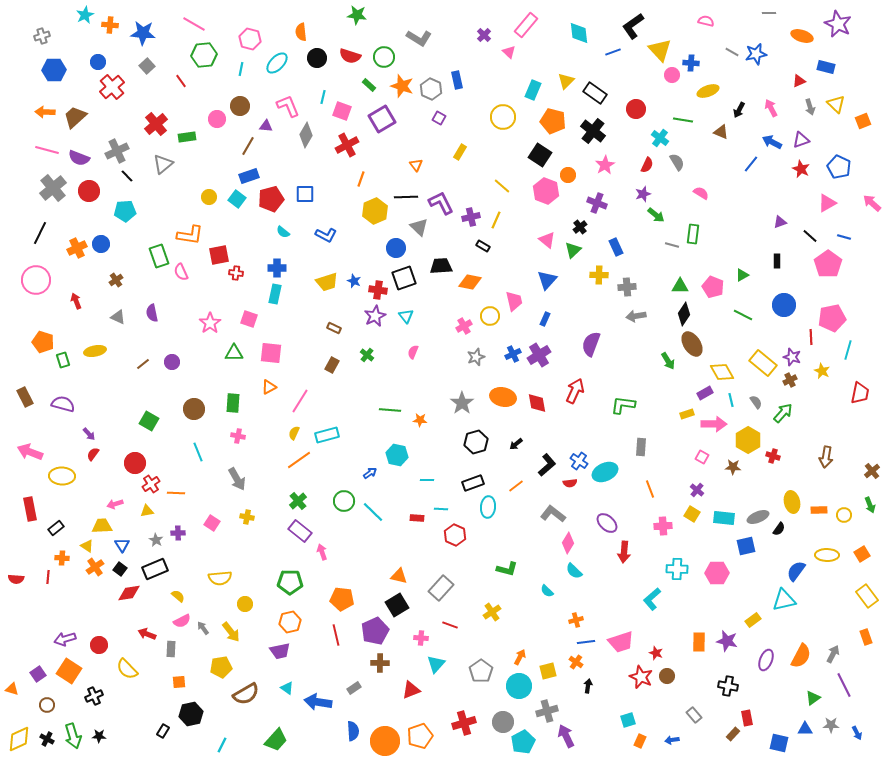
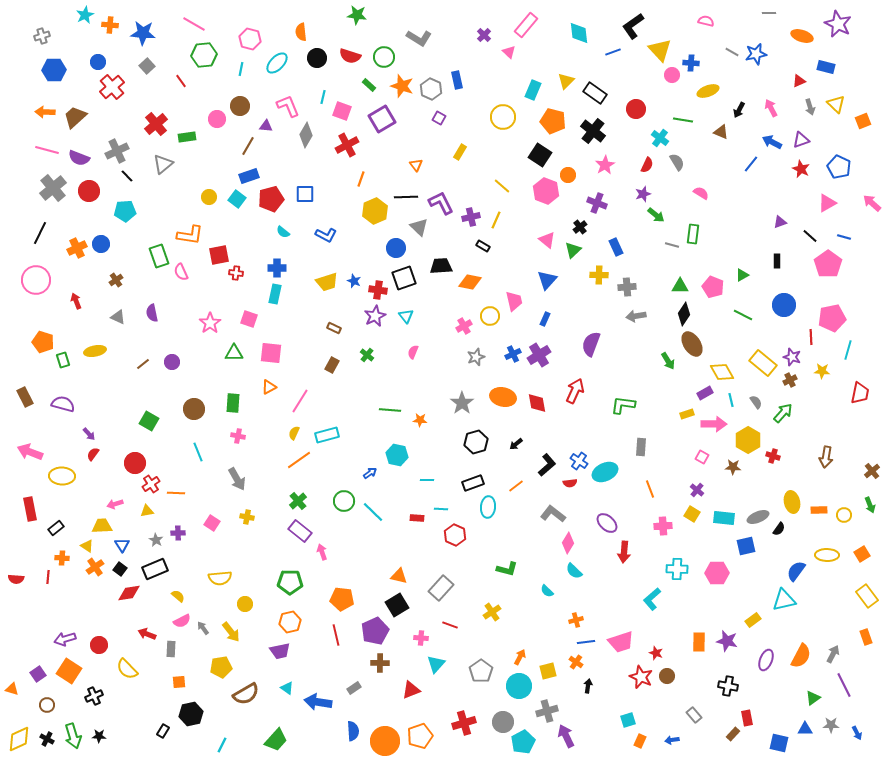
yellow star at (822, 371): rotated 21 degrees counterclockwise
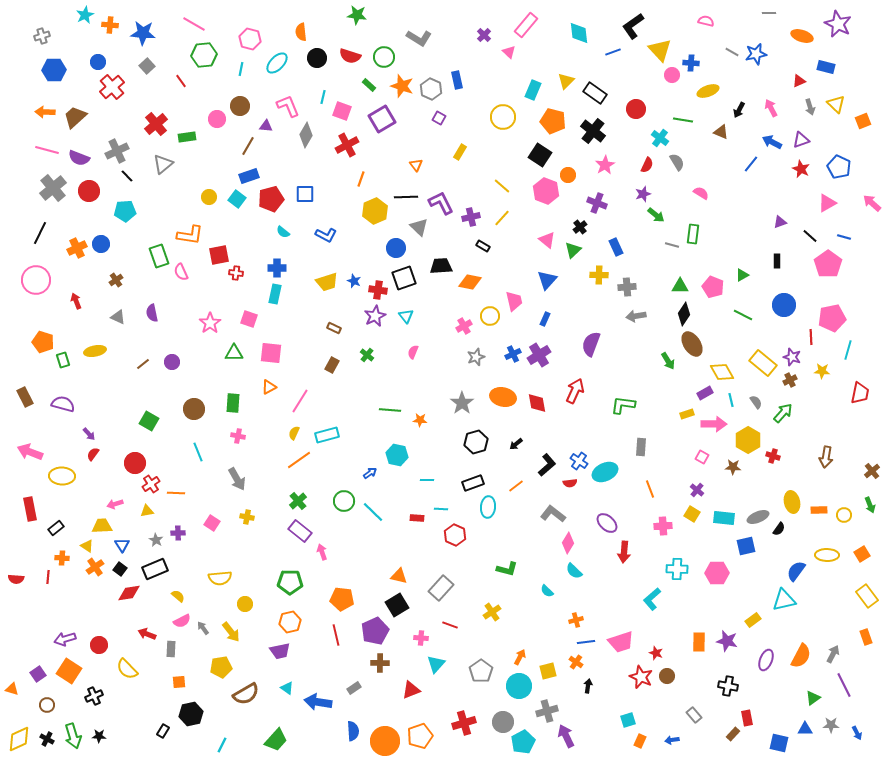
yellow line at (496, 220): moved 6 px right, 2 px up; rotated 18 degrees clockwise
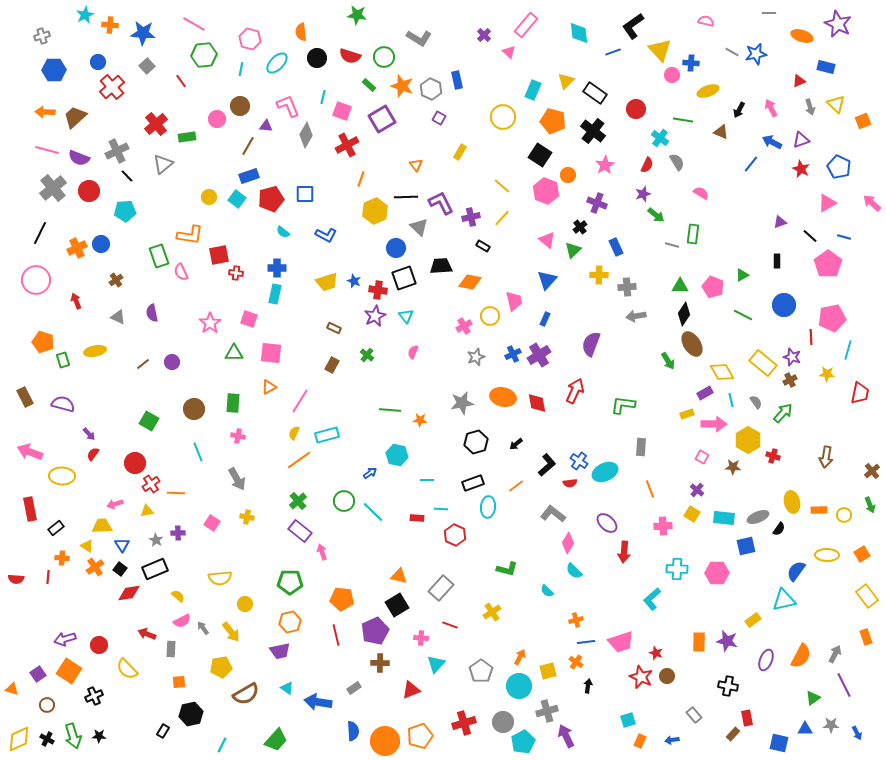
yellow star at (822, 371): moved 5 px right, 3 px down
gray star at (462, 403): rotated 25 degrees clockwise
gray arrow at (833, 654): moved 2 px right
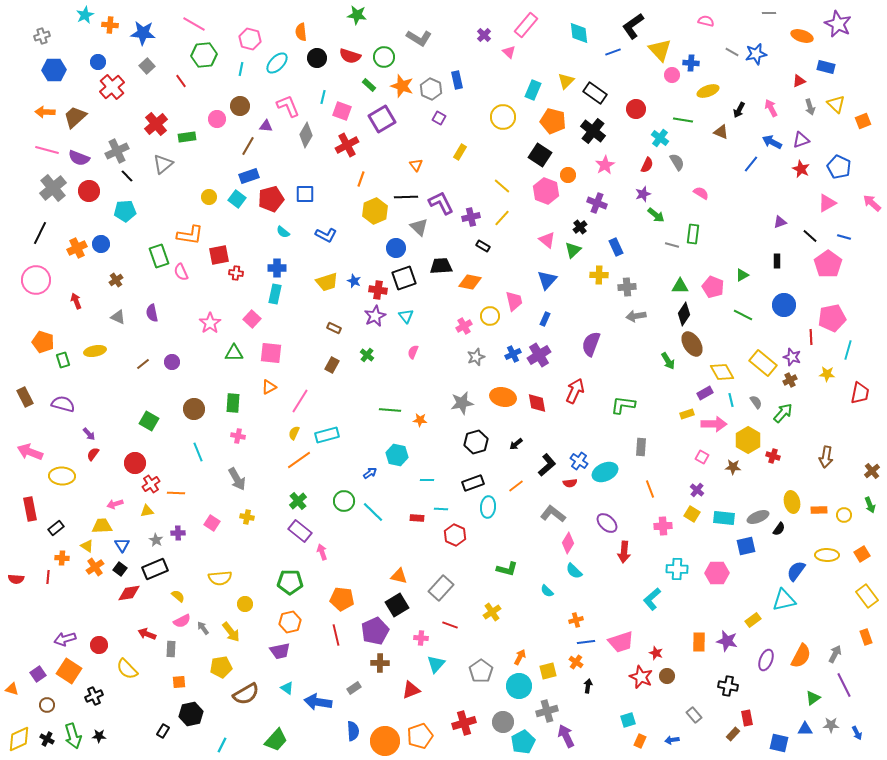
pink square at (249, 319): moved 3 px right; rotated 24 degrees clockwise
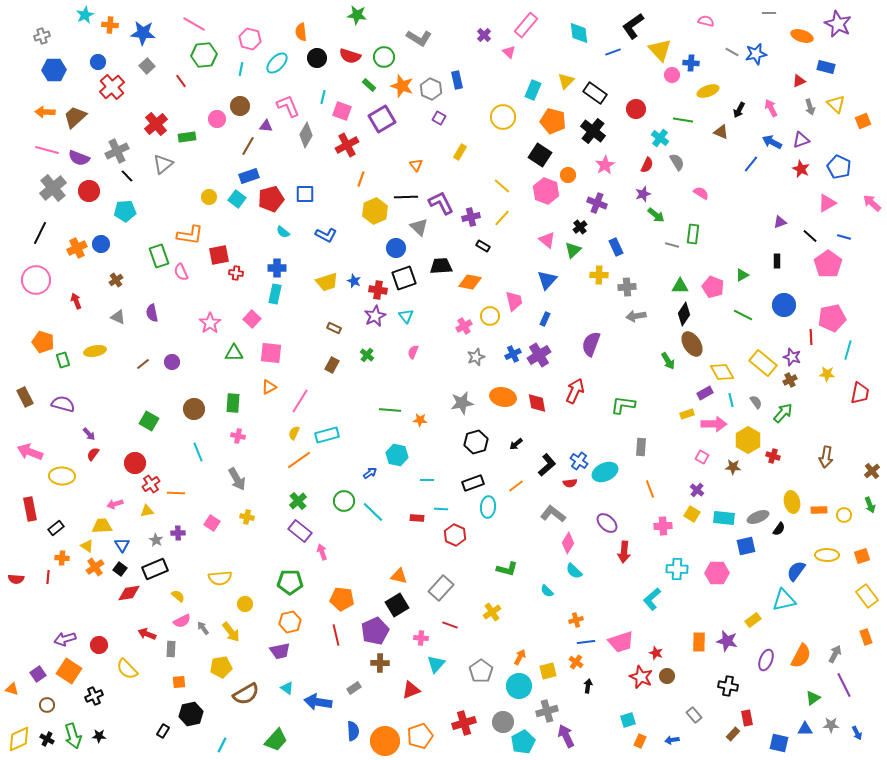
orange square at (862, 554): moved 2 px down; rotated 14 degrees clockwise
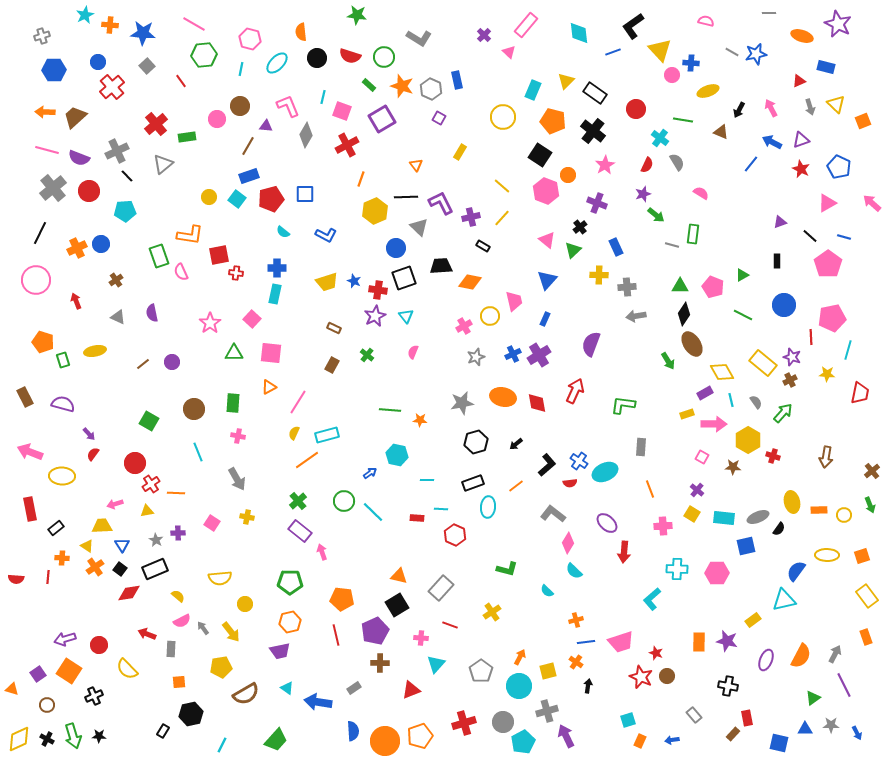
pink line at (300, 401): moved 2 px left, 1 px down
orange line at (299, 460): moved 8 px right
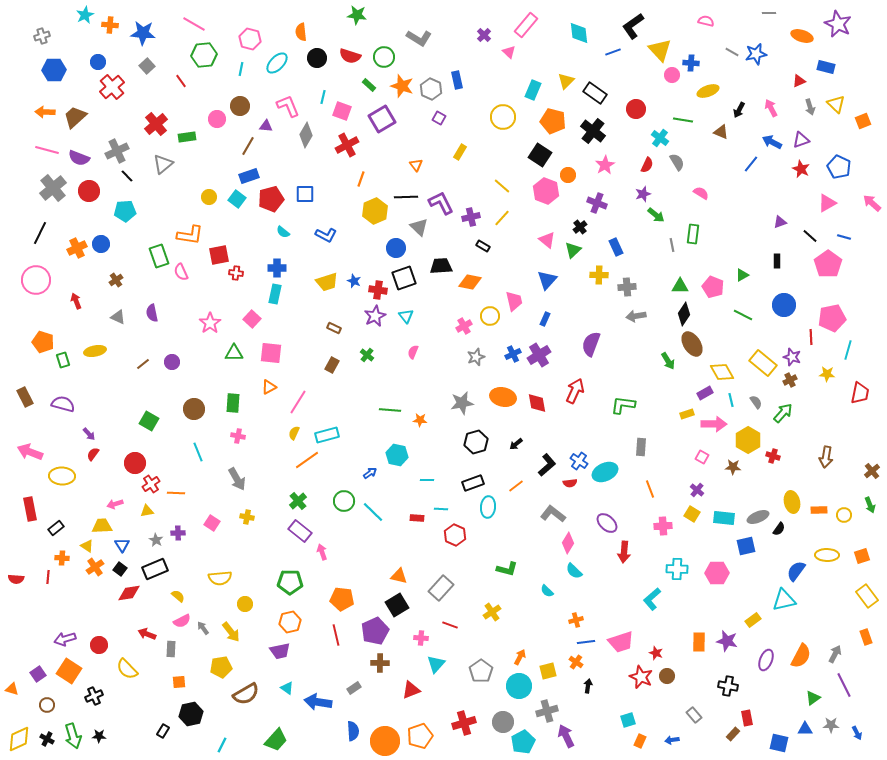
gray line at (672, 245): rotated 64 degrees clockwise
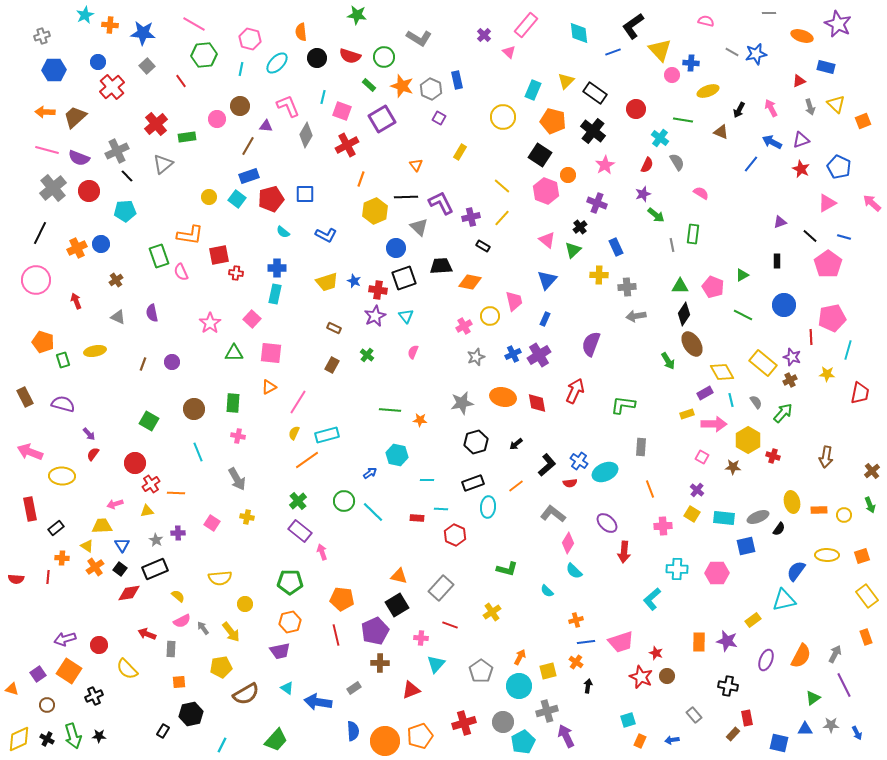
brown line at (143, 364): rotated 32 degrees counterclockwise
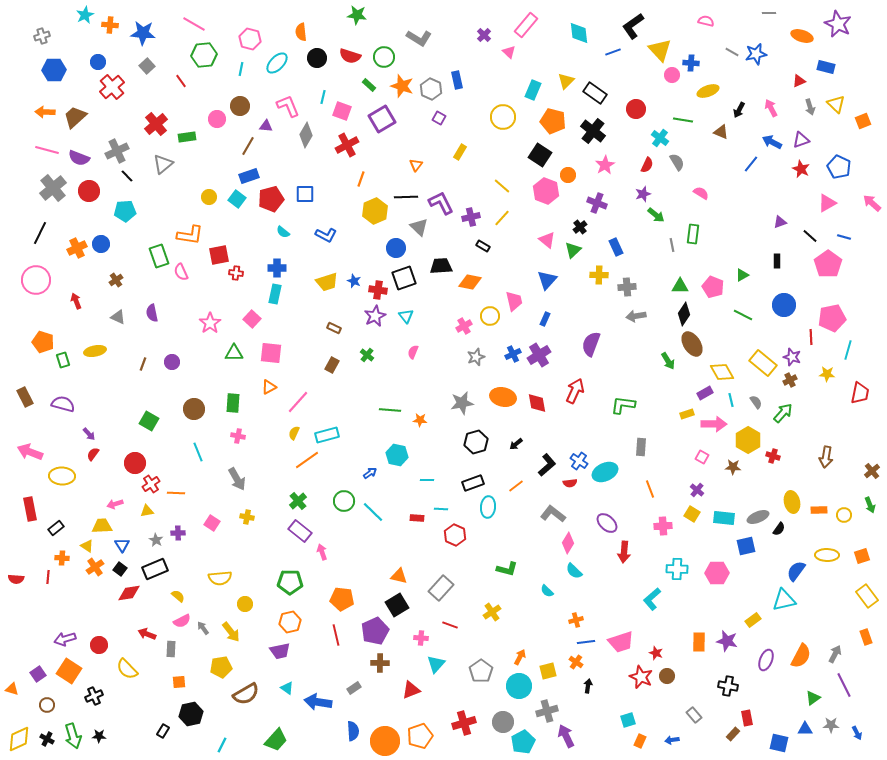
orange triangle at (416, 165): rotated 16 degrees clockwise
pink line at (298, 402): rotated 10 degrees clockwise
